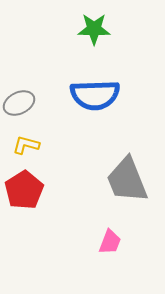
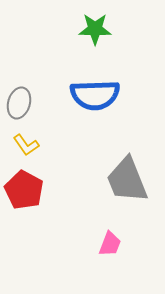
green star: moved 1 px right
gray ellipse: rotated 48 degrees counterclockwise
yellow L-shape: rotated 140 degrees counterclockwise
red pentagon: rotated 12 degrees counterclockwise
pink trapezoid: moved 2 px down
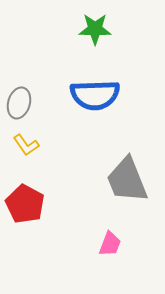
red pentagon: moved 1 px right, 14 px down
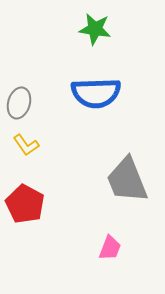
green star: rotated 8 degrees clockwise
blue semicircle: moved 1 px right, 2 px up
pink trapezoid: moved 4 px down
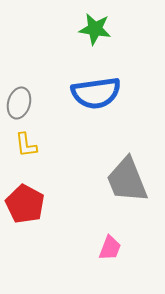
blue semicircle: rotated 6 degrees counterclockwise
yellow L-shape: rotated 28 degrees clockwise
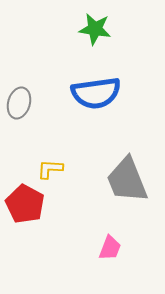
yellow L-shape: moved 24 px right, 24 px down; rotated 100 degrees clockwise
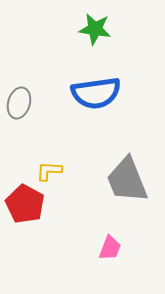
yellow L-shape: moved 1 px left, 2 px down
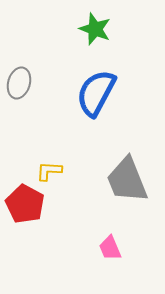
green star: rotated 12 degrees clockwise
blue semicircle: rotated 126 degrees clockwise
gray ellipse: moved 20 px up
pink trapezoid: rotated 136 degrees clockwise
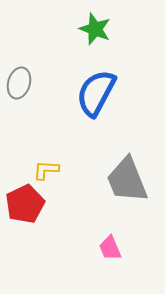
yellow L-shape: moved 3 px left, 1 px up
red pentagon: rotated 18 degrees clockwise
